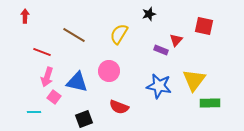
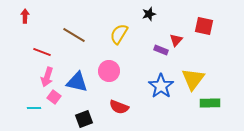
yellow triangle: moved 1 px left, 1 px up
blue star: moved 2 px right; rotated 25 degrees clockwise
cyan line: moved 4 px up
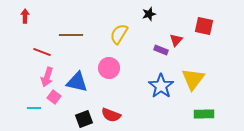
brown line: moved 3 px left; rotated 30 degrees counterclockwise
pink circle: moved 3 px up
green rectangle: moved 6 px left, 11 px down
red semicircle: moved 8 px left, 8 px down
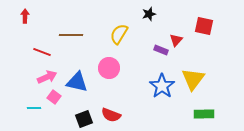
pink arrow: rotated 132 degrees counterclockwise
blue star: moved 1 px right
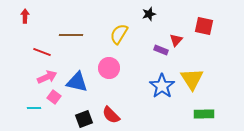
yellow triangle: moved 1 px left; rotated 10 degrees counterclockwise
red semicircle: rotated 24 degrees clockwise
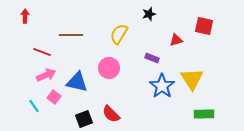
red triangle: rotated 32 degrees clockwise
purple rectangle: moved 9 px left, 8 px down
pink arrow: moved 1 px left, 2 px up
cyan line: moved 2 px up; rotated 56 degrees clockwise
red semicircle: moved 1 px up
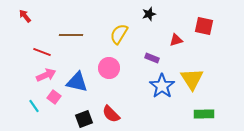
red arrow: rotated 40 degrees counterclockwise
